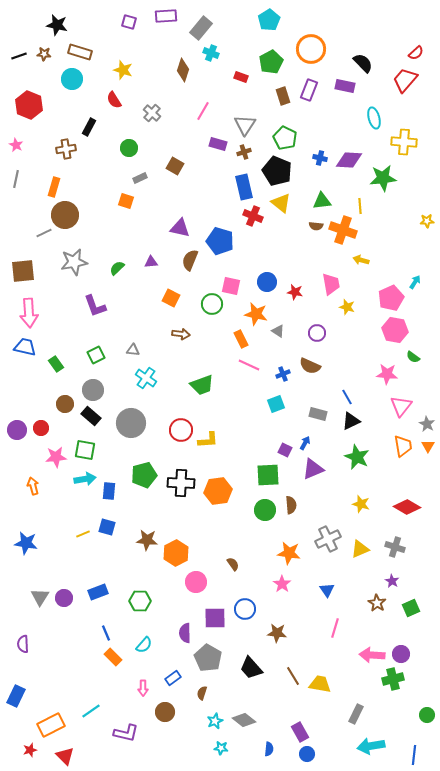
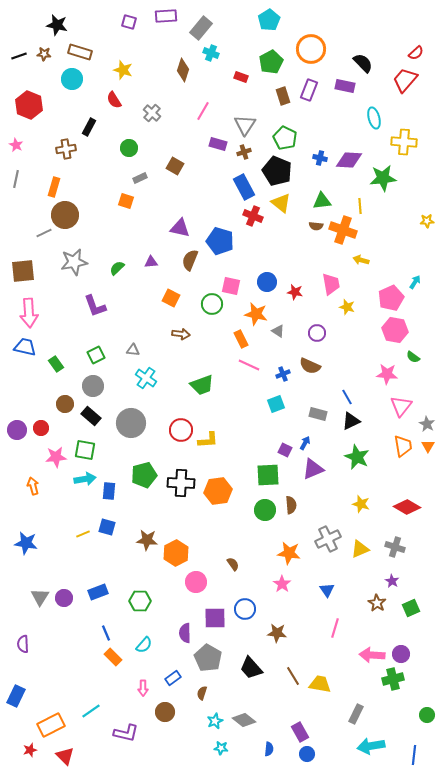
blue rectangle at (244, 187): rotated 15 degrees counterclockwise
gray circle at (93, 390): moved 4 px up
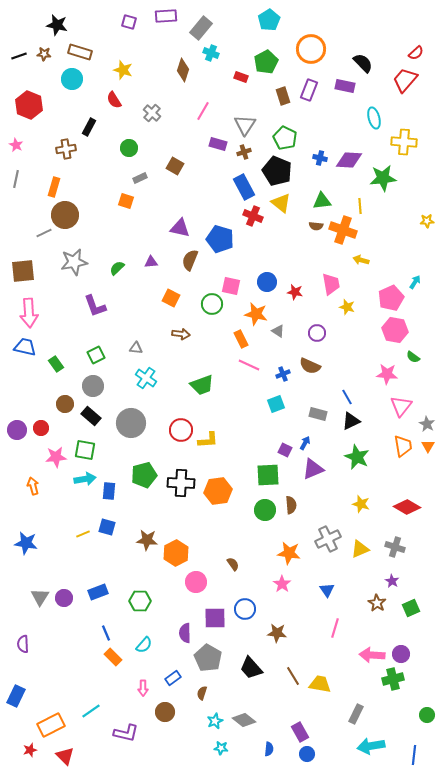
green pentagon at (271, 62): moved 5 px left
blue pentagon at (220, 241): moved 2 px up
gray triangle at (133, 350): moved 3 px right, 2 px up
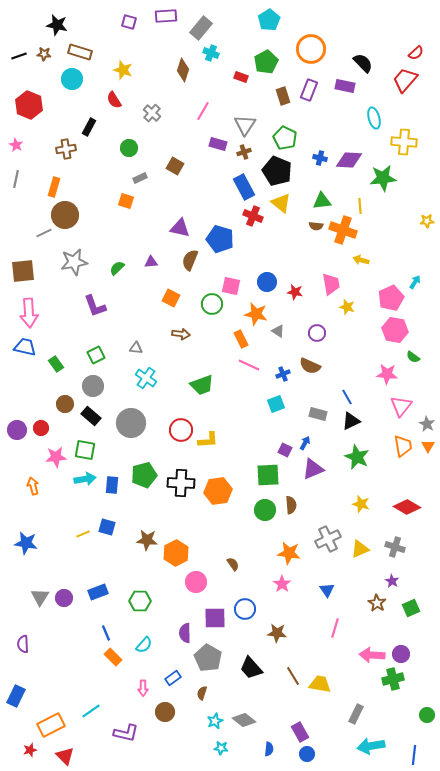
blue rectangle at (109, 491): moved 3 px right, 6 px up
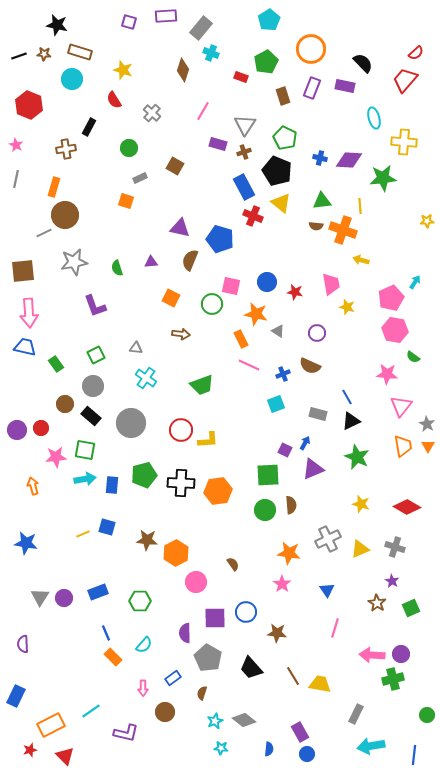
purple rectangle at (309, 90): moved 3 px right, 2 px up
green semicircle at (117, 268): rotated 63 degrees counterclockwise
blue circle at (245, 609): moved 1 px right, 3 px down
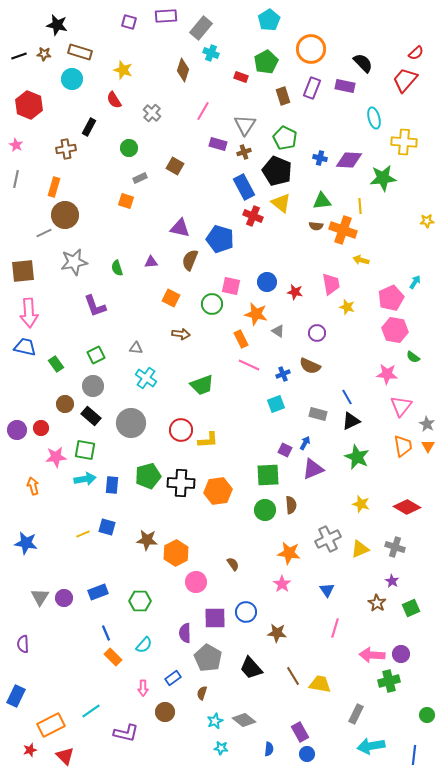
green pentagon at (144, 475): moved 4 px right, 1 px down
green cross at (393, 679): moved 4 px left, 2 px down
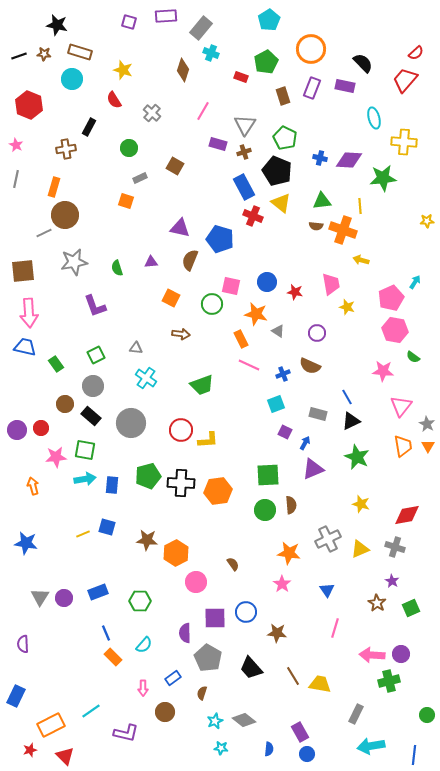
pink star at (387, 374): moved 4 px left, 3 px up
purple square at (285, 450): moved 18 px up
red diamond at (407, 507): moved 8 px down; rotated 40 degrees counterclockwise
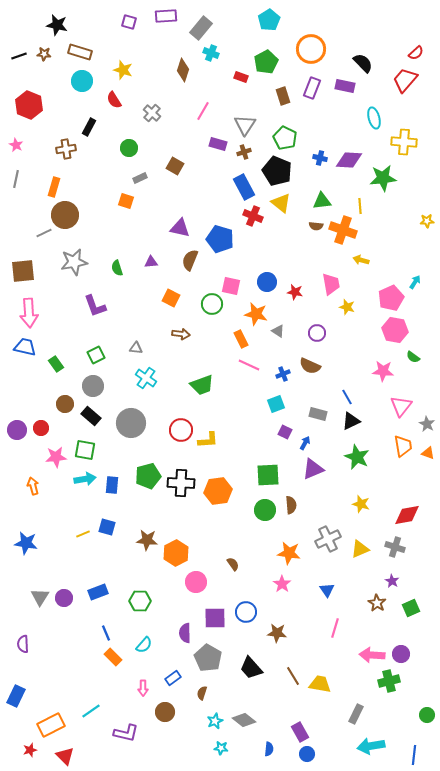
cyan circle at (72, 79): moved 10 px right, 2 px down
orange triangle at (428, 446): moved 7 px down; rotated 40 degrees counterclockwise
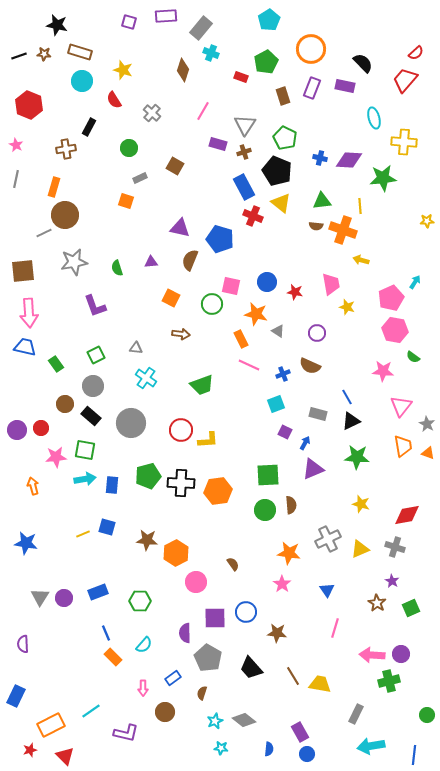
green star at (357, 457): rotated 20 degrees counterclockwise
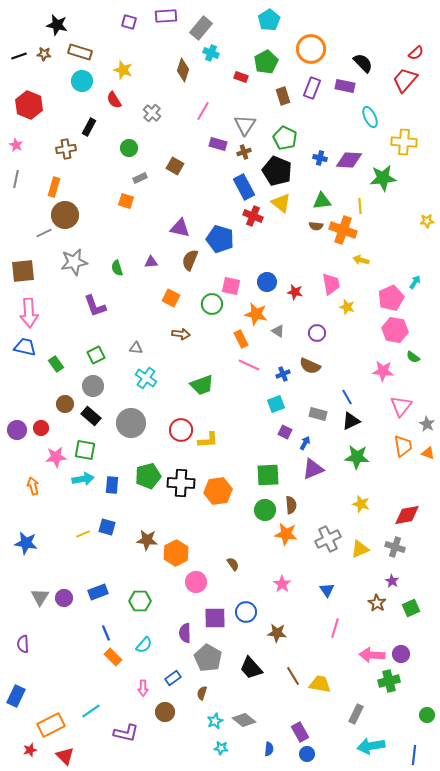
cyan ellipse at (374, 118): moved 4 px left, 1 px up; rotated 10 degrees counterclockwise
cyan arrow at (85, 479): moved 2 px left
orange star at (289, 553): moved 3 px left, 19 px up
